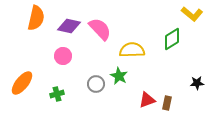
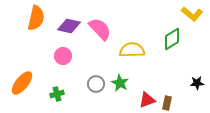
green star: moved 1 px right, 7 px down
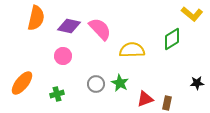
red triangle: moved 2 px left, 1 px up
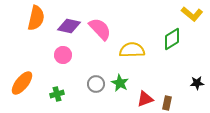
pink circle: moved 1 px up
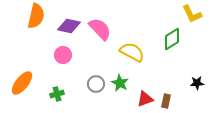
yellow L-shape: rotated 25 degrees clockwise
orange semicircle: moved 2 px up
yellow semicircle: moved 2 px down; rotated 30 degrees clockwise
brown rectangle: moved 1 px left, 2 px up
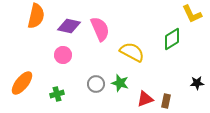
pink semicircle: rotated 20 degrees clockwise
green star: rotated 12 degrees counterclockwise
